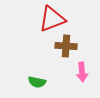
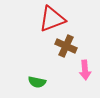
brown cross: rotated 20 degrees clockwise
pink arrow: moved 3 px right, 2 px up
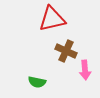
red triangle: rotated 8 degrees clockwise
brown cross: moved 5 px down
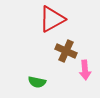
red triangle: rotated 16 degrees counterclockwise
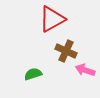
pink arrow: rotated 114 degrees clockwise
green semicircle: moved 4 px left, 8 px up; rotated 150 degrees clockwise
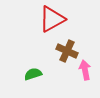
brown cross: moved 1 px right
pink arrow: rotated 60 degrees clockwise
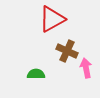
pink arrow: moved 1 px right, 2 px up
green semicircle: moved 3 px right; rotated 18 degrees clockwise
